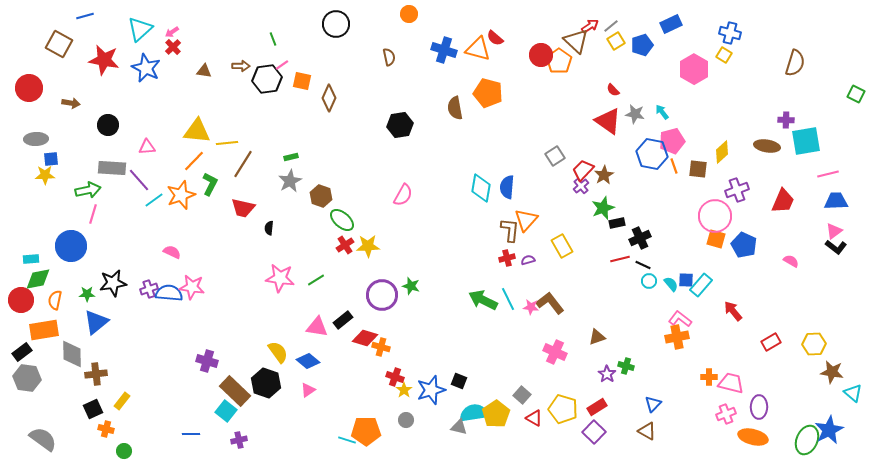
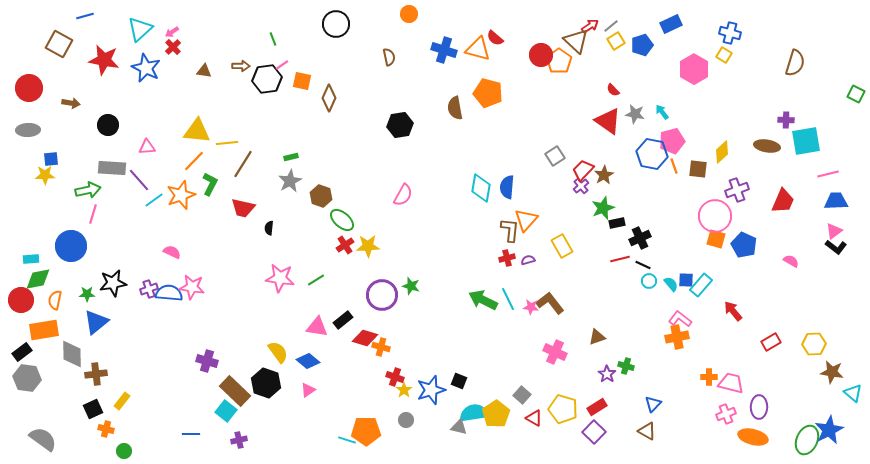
gray ellipse at (36, 139): moved 8 px left, 9 px up
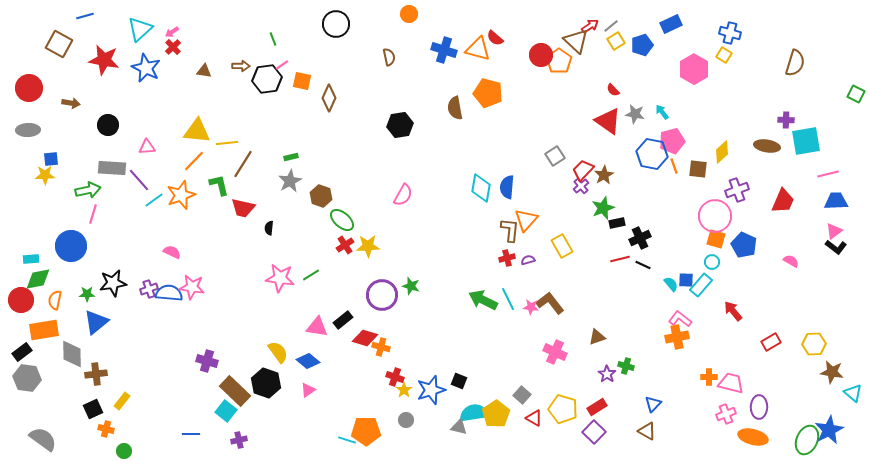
green L-shape at (210, 184): moved 9 px right, 1 px down; rotated 40 degrees counterclockwise
green line at (316, 280): moved 5 px left, 5 px up
cyan circle at (649, 281): moved 63 px right, 19 px up
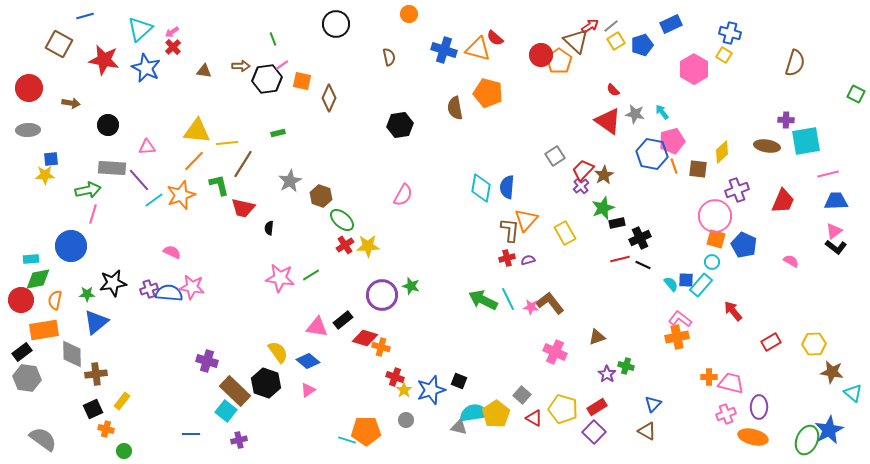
green rectangle at (291, 157): moved 13 px left, 24 px up
yellow rectangle at (562, 246): moved 3 px right, 13 px up
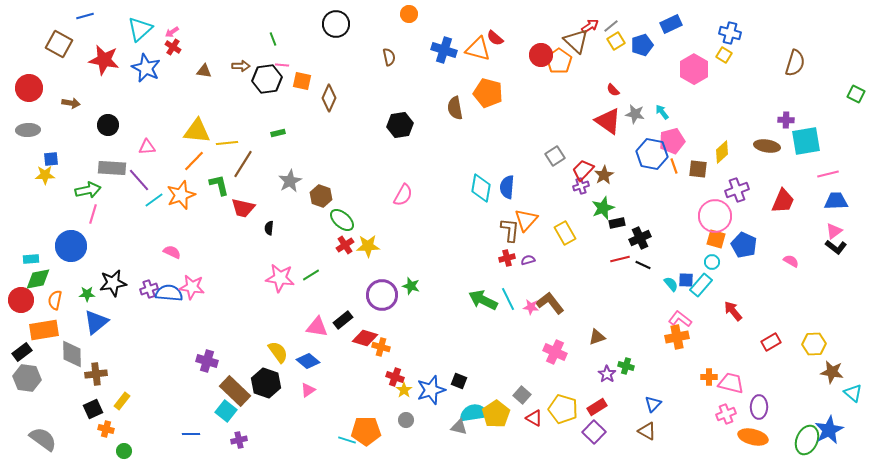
red cross at (173, 47): rotated 14 degrees counterclockwise
pink line at (282, 65): rotated 40 degrees clockwise
purple cross at (581, 186): rotated 21 degrees clockwise
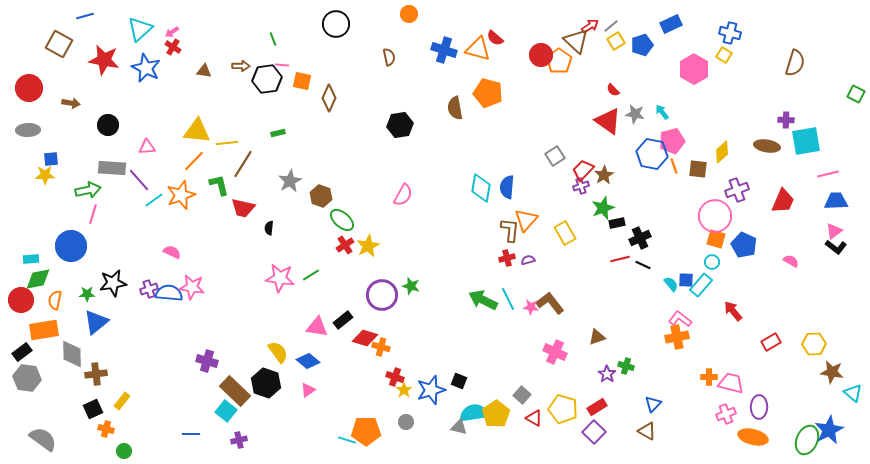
yellow star at (368, 246): rotated 25 degrees counterclockwise
gray circle at (406, 420): moved 2 px down
